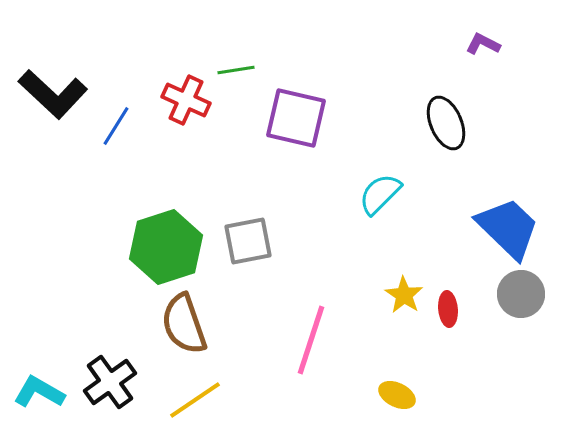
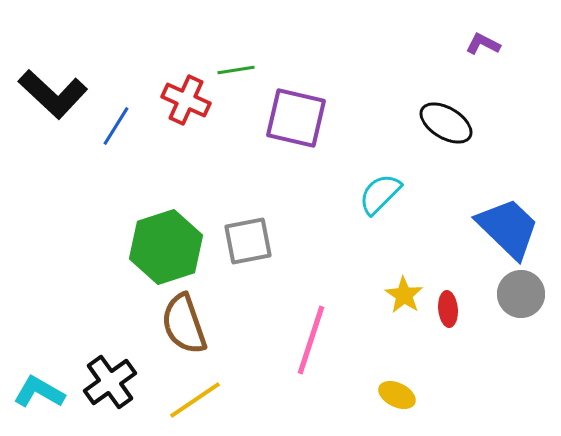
black ellipse: rotated 36 degrees counterclockwise
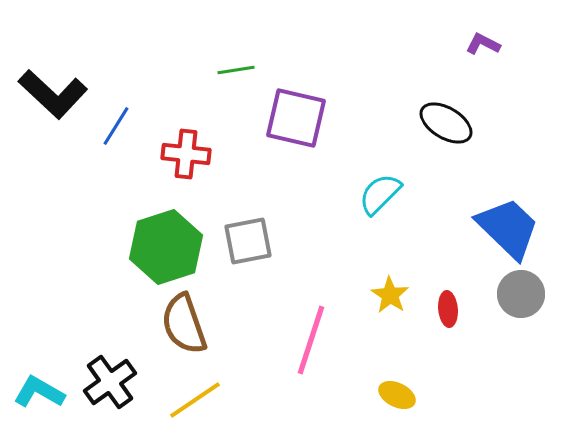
red cross: moved 54 px down; rotated 18 degrees counterclockwise
yellow star: moved 14 px left
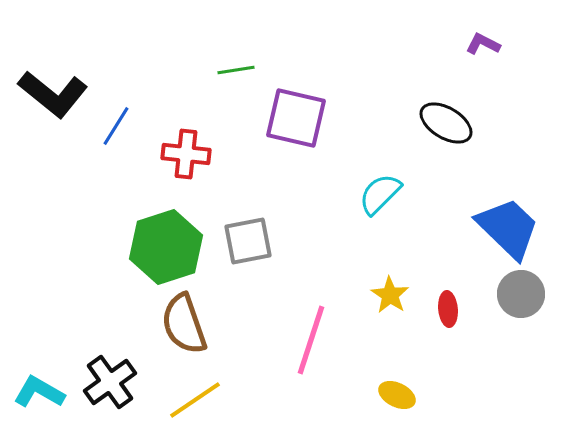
black L-shape: rotated 4 degrees counterclockwise
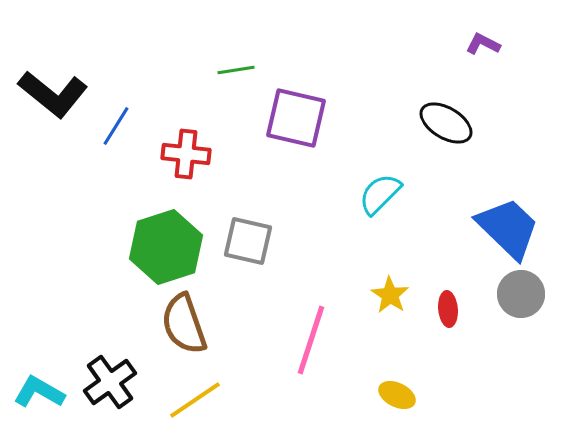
gray square: rotated 24 degrees clockwise
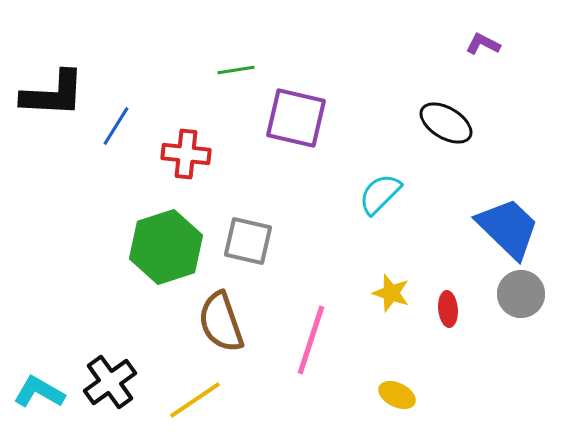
black L-shape: rotated 36 degrees counterclockwise
yellow star: moved 1 px right, 2 px up; rotated 15 degrees counterclockwise
brown semicircle: moved 37 px right, 2 px up
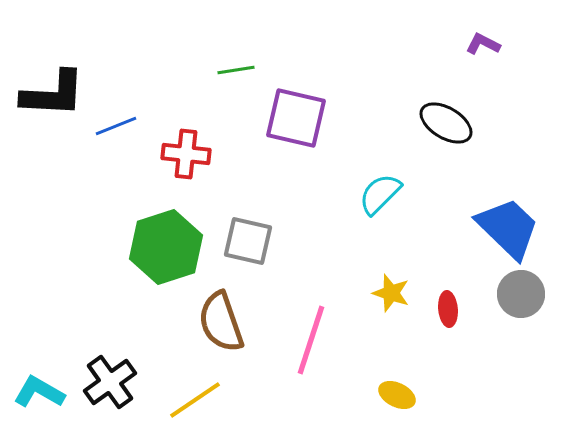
blue line: rotated 36 degrees clockwise
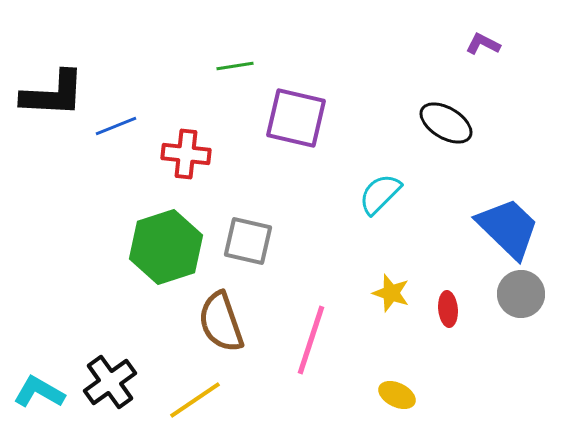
green line: moved 1 px left, 4 px up
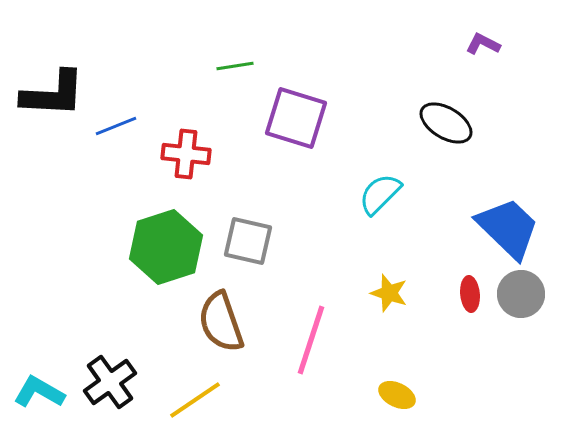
purple square: rotated 4 degrees clockwise
yellow star: moved 2 px left
red ellipse: moved 22 px right, 15 px up
